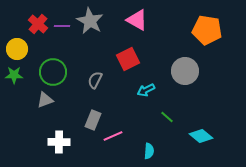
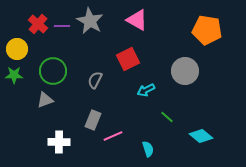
green circle: moved 1 px up
cyan semicircle: moved 1 px left, 2 px up; rotated 21 degrees counterclockwise
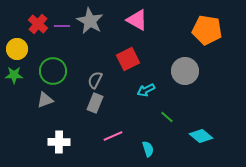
gray rectangle: moved 2 px right, 17 px up
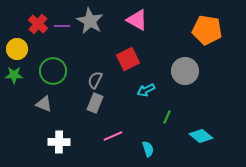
gray triangle: moved 1 px left, 4 px down; rotated 42 degrees clockwise
green line: rotated 72 degrees clockwise
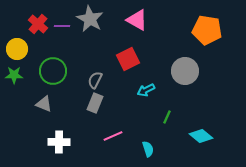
gray star: moved 2 px up
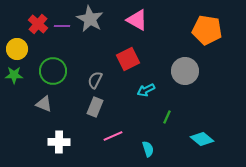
gray rectangle: moved 4 px down
cyan diamond: moved 1 px right, 3 px down
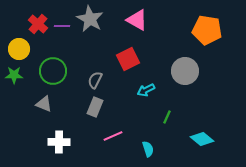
yellow circle: moved 2 px right
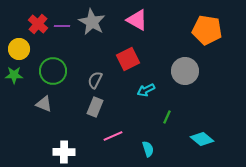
gray star: moved 2 px right, 3 px down
white cross: moved 5 px right, 10 px down
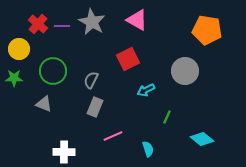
green star: moved 3 px down
gray semicircle: moved 4 px left
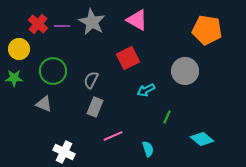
red square: moved 1 px up
white cross: rotated 25 degrees clockwise
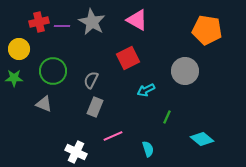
red cross: moved 1 px right, 2 px up; rotated 36 degrees clockwise
white cross: moved 12 px right
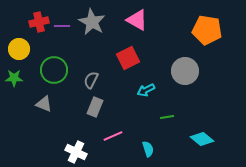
green circle: moved 1 px right, 1 px up
green line: rotated 56 degrees clockwise
